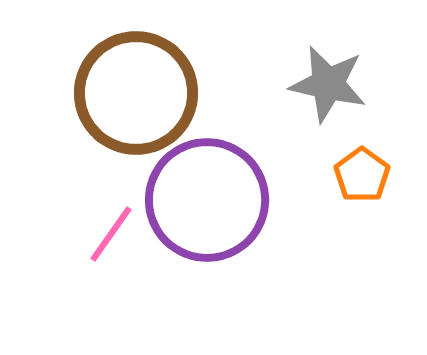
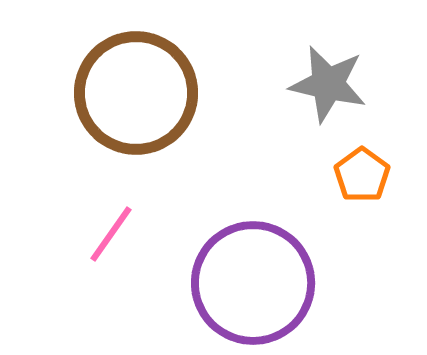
purple circle: moved 46 px right, 83 px down
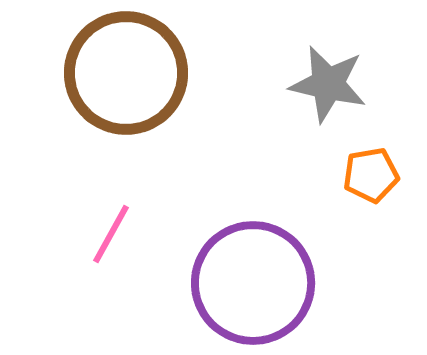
brown circle: moved 10 px left, 20 px up
orange pentagon: moved 9 px right; rotated 26 degrees clockwise
pink line: rotated 6 degrees counterclockwise
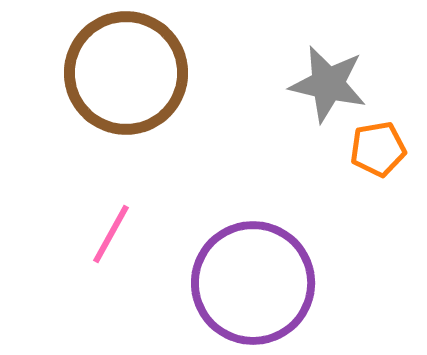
orange pentagon: moved 7 px right, 26 px up
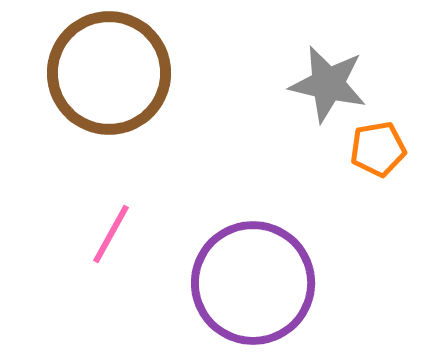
brown circle: moved 17 px left
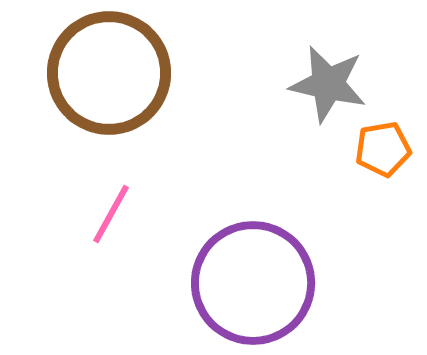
orange pentagon: moved 5 px right
pink line: moved 20 px up
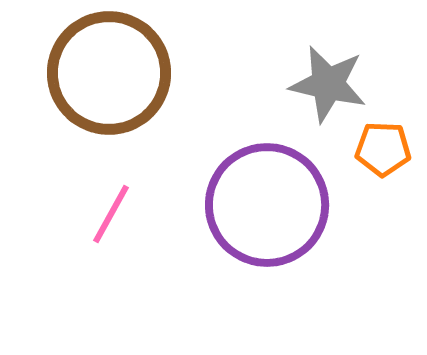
orange pentagon: rotated 12 degrees clockwise
purple circle: moved 14 px right, 78 px up
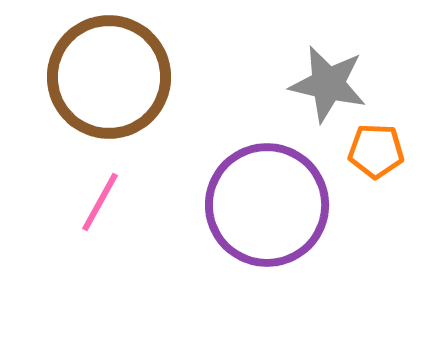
brown circle: moved 4 px down
orange pentagon: moved 7 px left, 2 px down
pink line: moved 11 px left, 12 px up
